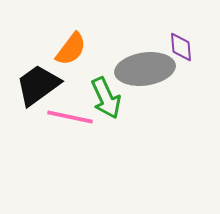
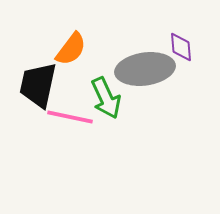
black trapezoid: rotated 42 degrees counterclockwise
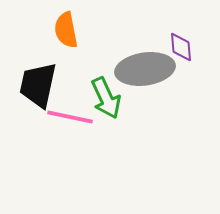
orange semicircle: moved 5 px left, 19 px up; rotated 132 degrees clockwise
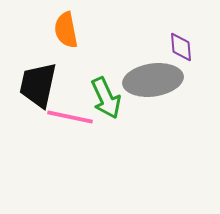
gray ellipse: moved 8 px right, 11 px down
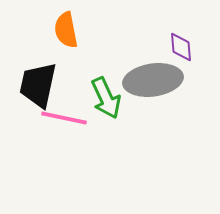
pink line: moved 6 px left, 1 px down
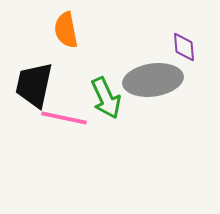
purple diamond: moved 3 px right
black trapezoid: moved 4 px left
